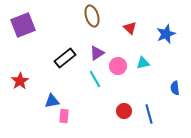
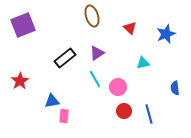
pink circle: moved 21 px down
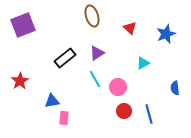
cyan triangle: rotated 16 degrees counterclockwise
pink rectangle: moved 2 px down
